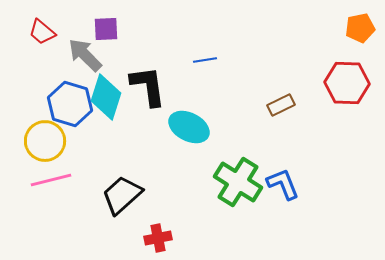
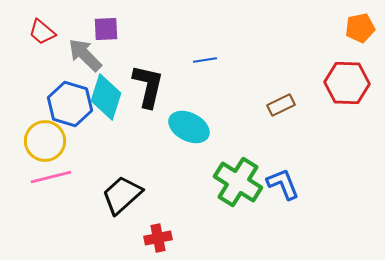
black L-shape: rotated 21 degrees clockwise
pink line: moved 3 px up
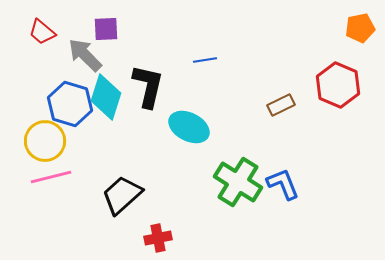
red hexagon: moved 9 px left, 2 px down; rotated 21 degrees clockwise
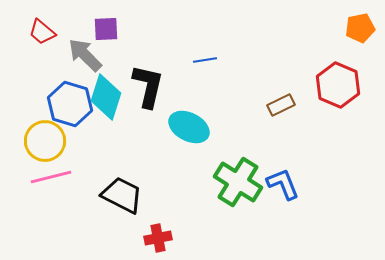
black trapezoid: rotated 69 degrees clockwise
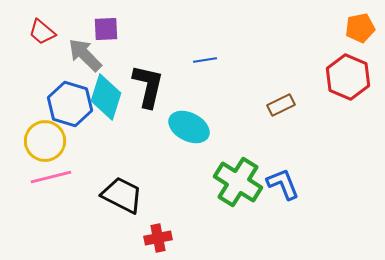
red hexagon: moved 10 px right, 8 px up
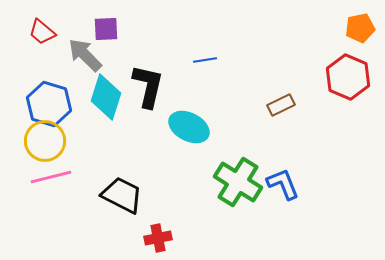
blue hexagon: moved 21 px left
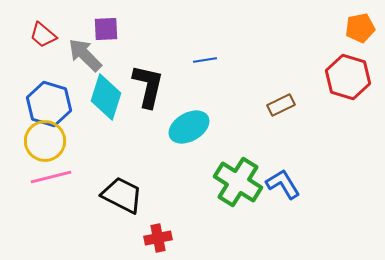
red trapezoid: moved 1 px right, 3 px down
red hexagon: rotated 6 degrees counterclockwise
cyan ellipse: rotated 57 degrees counterclockwise
blue L-shape: rotated 9 degrees counterclockwise
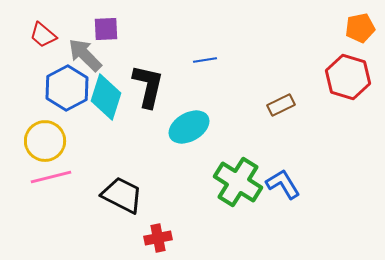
blue hexagon: moved 18 px right, 16 px up; rotated 15 degrees clockwise
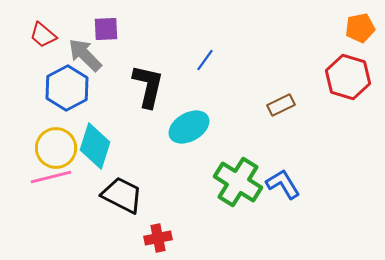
blue line: rotated 45 degrees counterclockwise
cyan diamond: moved 11 px left, 49 px down
yellow circle: moved 11 px right, 7 px down
